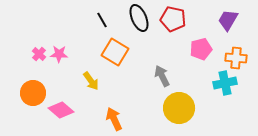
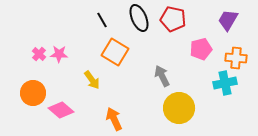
yellow arrow: moved 1 px right, 1 px up
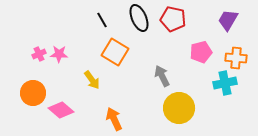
pink pentagon: moved 3 px down
pink cross: rotated 24 degrees clockwise
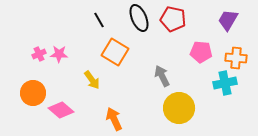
black line: moved 3 px left
pink pentagon: rotated 20 degrees clockwise
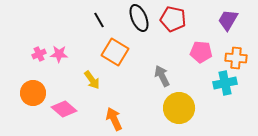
pink diamond: moved 3 px right, 1 px up
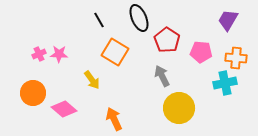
red pentagon: moved 6 px left, 21 px down; rotated 20 degrees clockwise
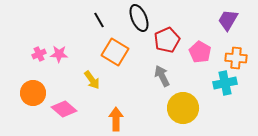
red pentagon: rotated 15 degrees clockwise
pink pentagon: moved 1 px left; rotated 25 degrees clockwise
yellow circle: moved 4 px right
orange arrow: moved 2 px right; rotated 25 degrees clockwise
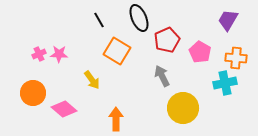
orange square: moved 2 px right, 1 px up
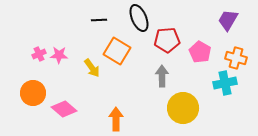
black line: rotated 63 degrees counterclockwise
red pentagon: rotated 20 degrees clockwise
pink star: moved 1 px down
orange cross: rotated 10 degrees clockwise
gray arrow: rotated 25 degrees clockwise
yellow arrow: moved 12 px up
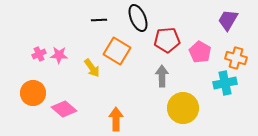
black ellipse: moved 1 px left
